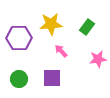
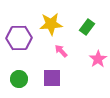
pink star: rotated 24 degrees counterclockwise
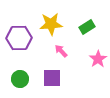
green rectangle: rotated 21 degrees clockwise
green circle: moved 1 px right
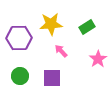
green circle: moved 3 px up
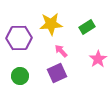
purple square: moved 5 px right, 5 px up; rotated 24 degrees counterclockwise
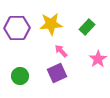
green rectangle: rotated 14 degrees counterclockwise
purple hexagon: moved 2 px left, 10 px up
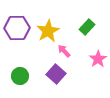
yellow star: moved 3 px left, 7 px down; rotated 25 degrees counterclockwise
pink arrow: moved 3 px right
purple square: moved 1 px left, 1 px down; rotated 24 degrees counterclockwise
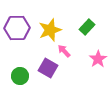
yellow star: moved 2 px right, 1 px up; rotated 10 degrees clockwise
purple square: moved 8 px left, 6 px up; rotated 12 degrees counterclockwise
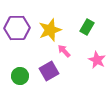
green rectangle: rotated 14 degrees counterclockwise
pink star: moved 1 px left, 1 px down; rotated 12 degrees counterclockwise
purple square: moved 1 px right, 3 px down; rotated 30 degrees clockwise
